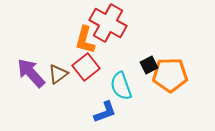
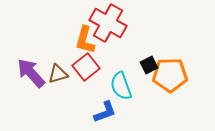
brown triangle: rotated 20 degrees clockwise
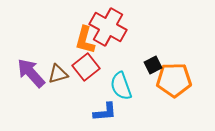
red cross: moved 4 px down
black square: moved 4 px right
orange pentagon: moved 4 px right, 5 px down
blue L-shape: rotated 15 degrees clockwise
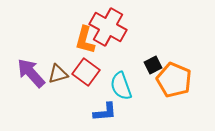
red square: moved 5 px down; rotated 16 degrees counterclockwise
orange pentagon: rotated 24 degrees clockwise
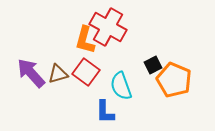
blue L-shape: rotated 95 degrees clockwise
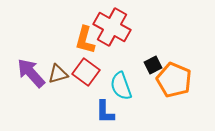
red cross: moved 4 px right
